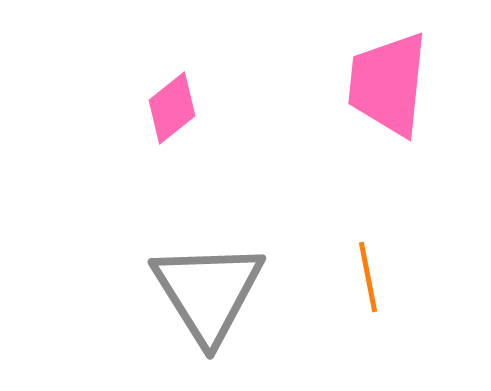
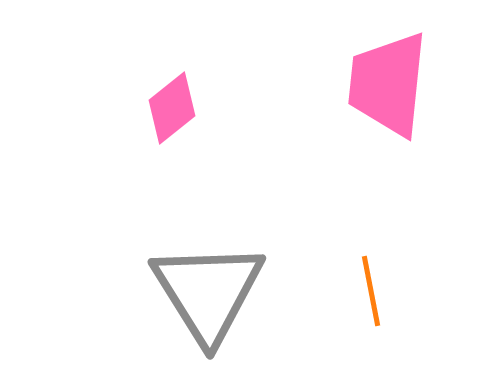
orange line: moved 3 px right, 14 px down
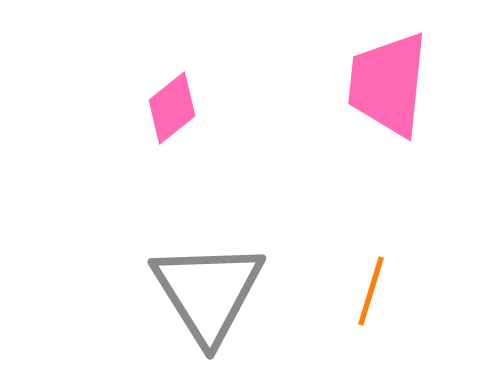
orange line: rotated 28 degrees clockwise
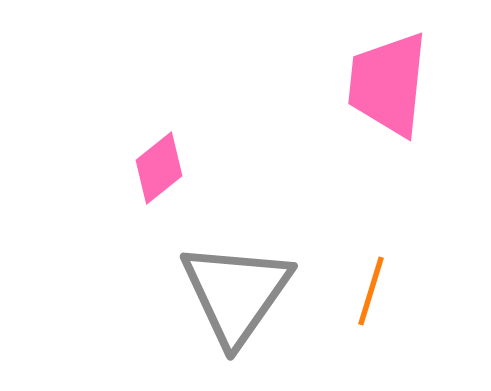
pink diamond: moved 13 px left, 60 px down
gray triangle: moved 28 px right, 1 px down; rotated 7 degrees clockwise
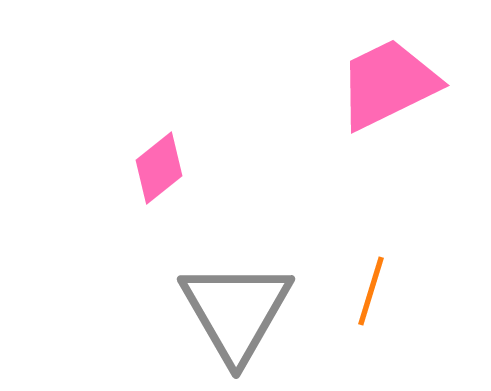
pink trapezoid: rotated 58 degrees clockwise
gray triangle: moved 18 px down; rotated 5 degrees counterclockwise
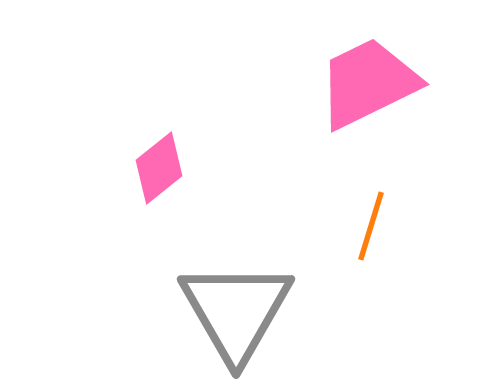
pink trapezoid: moved 20 px left, 1 px up
orange line: moved 65 px up
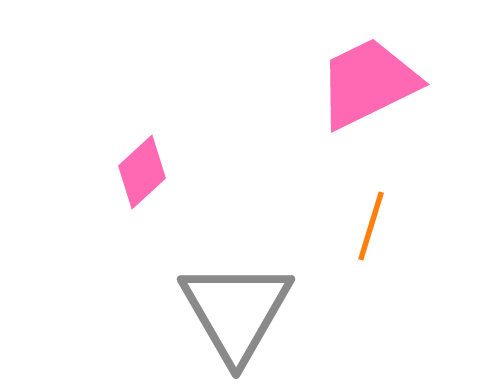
pink diamond: moved 17 px left, 4 px down; rotated 4 degrees counterclockwise
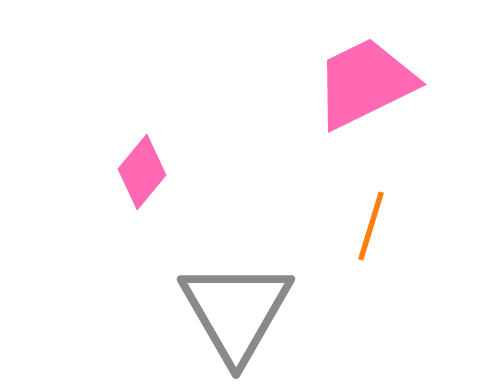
pink trapezoid: moved 3 px left
pink diamond: rotated 8 degrees counterclockwise
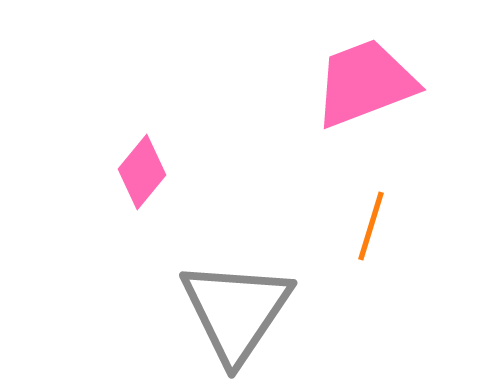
pink trapezoid: rotated 5 degrees clockwise
gray triangle: rotated 4 degrees clockwise
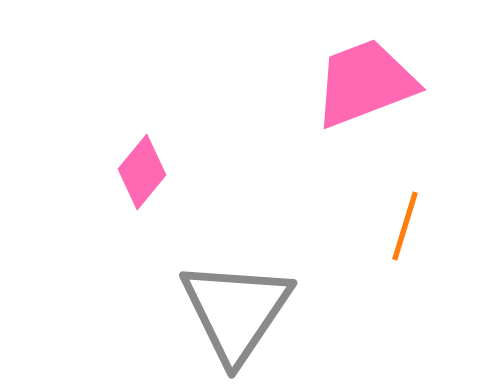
orange line: moved 34 px right
